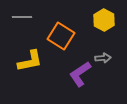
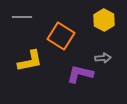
purple L-shape: rotated 48 degrees clockwise
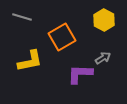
gray line: rotated 18 degrees clockwise
orange square: moved 1 px right, 1 px down; rotated 28 degrees clockwise
gray arrow: rotated 28 degrees counterclockwise
purple L-shape: rotated 12 degrees counterclockwise
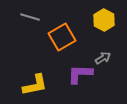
gray line: moved 8 px right
yellow L-shape: moved 5 px right, 24 px down
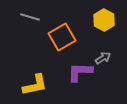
purple L-shape: moved 2 px up
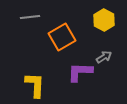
gray line: rotated 24 degrees counterclockwise
gray arrow: moved 1 px right, 1 px up
yellow L-shape: rotated 76 degrees counterclockwise
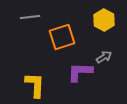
orange square: rotated 12 degrees clockwise
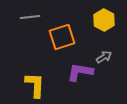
purple L-shape: rotated 8 degrees clockwise
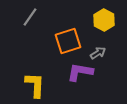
gray line: rotated 48 degrees counterclockwise
orange square: moved 6 px right, 4 px down
gray arrow: moved 6 px left, 4 px up
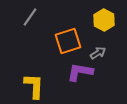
yellow L-shape: moved 1 px left, 1 px down
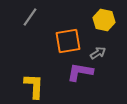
yellow hexagon: rotated 15 degrees counterclockwise
orange square: rotated 8 degrees clockwise
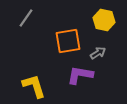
gray line: moved 4 px left, 1 px down
purple L-shape: moved 3 px down
yellow L-shape: rotated 20 degrees counterclockwise
